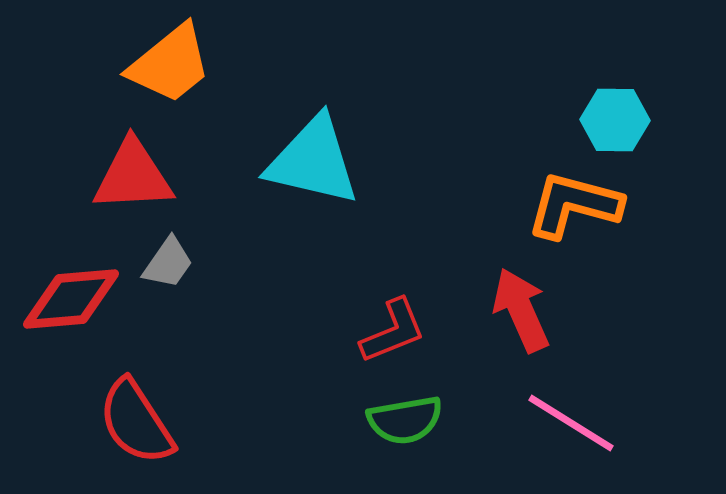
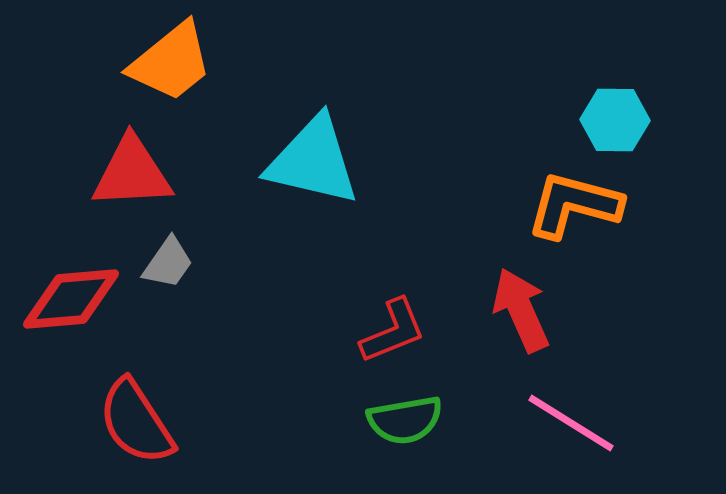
orange trapezoid: moved 1 px right, 2 px up
red triangle: moved 1 px left, 3 px up
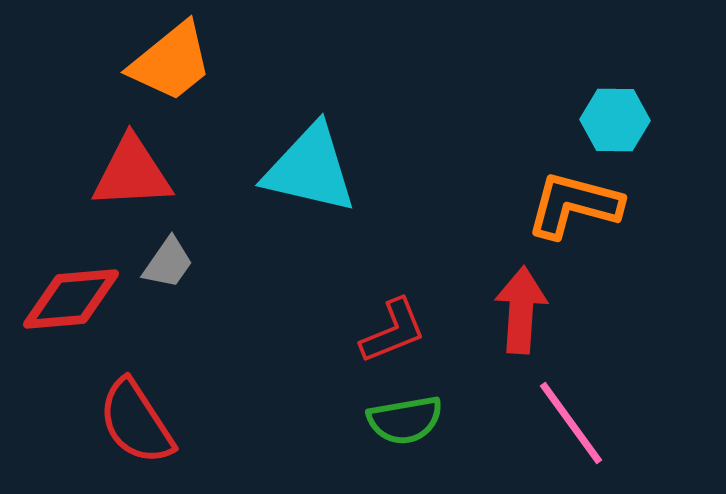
cyan triangle: moved 3 px left, 8 px down
red arrow: rotated 28 degrees clockwise
pink line: rotated 22 degrees clockwise
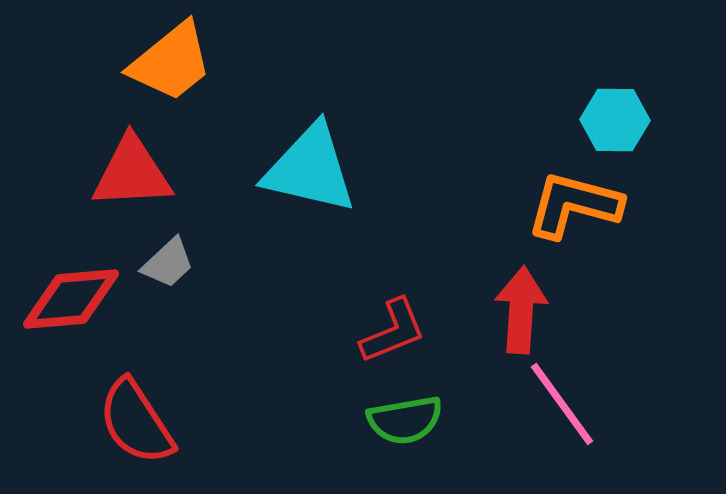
gray trapezoid: rotated 12 degrees clockwise
pink line: moved 9 px left, 19 px up
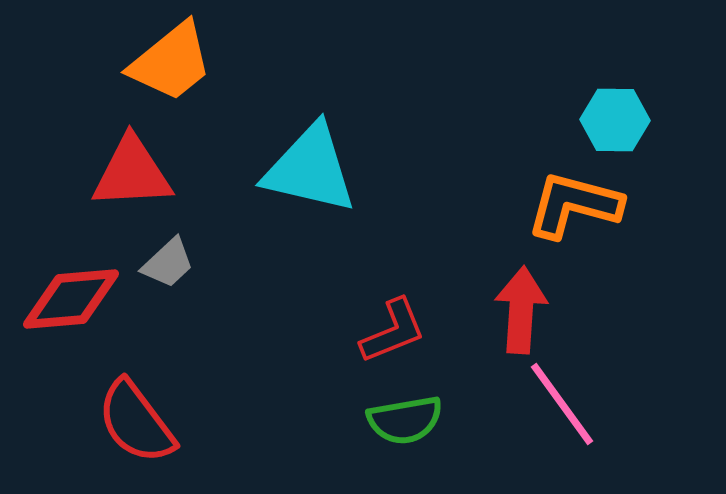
red semicircle: rotated 4 degrees counterclockwise
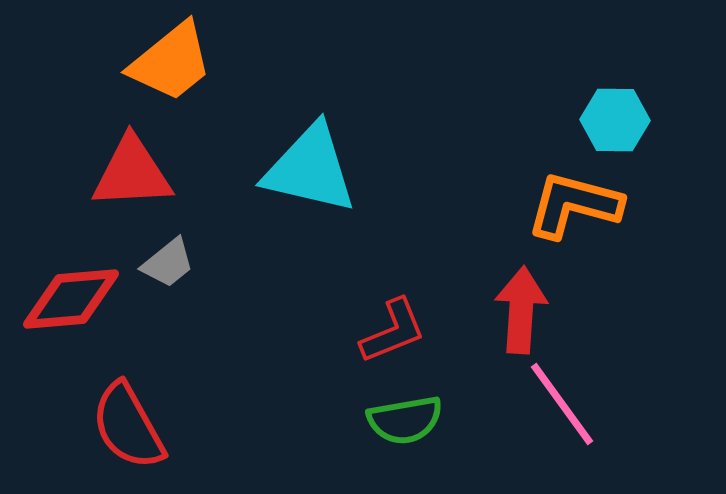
gray trapezoid: rotated 4 degrees clockwise
red semicircle: moved 8 px left, 4 px down; rotated 8 degrees clockwise
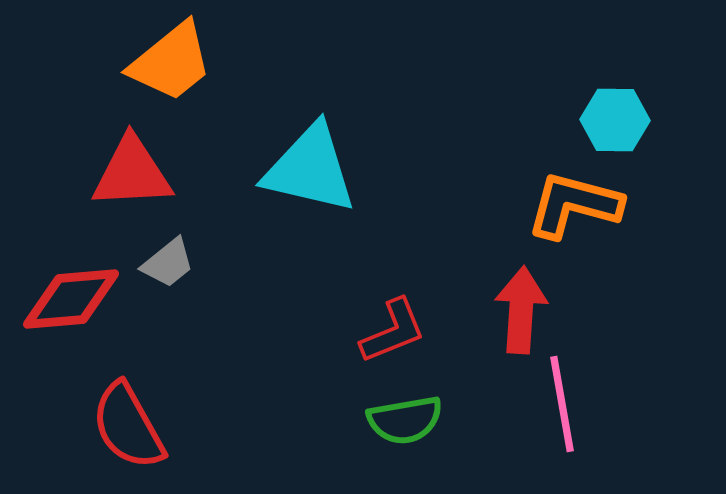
pink line: rotated 26 degrees clockwise
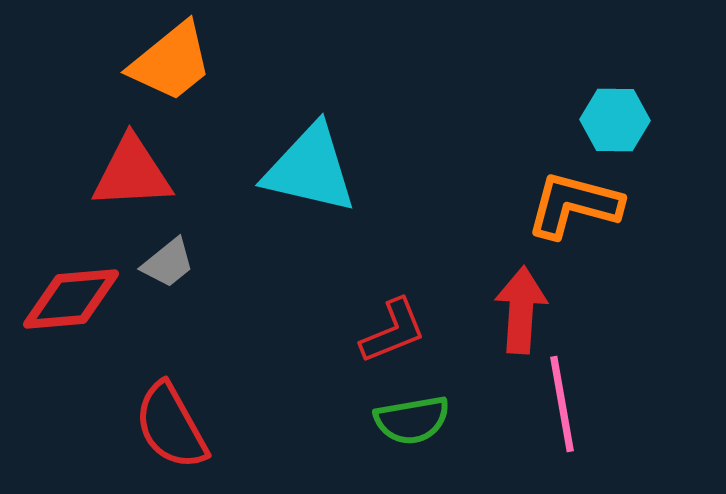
green semicircle: moved 7 px right
red semicircle: moved 43 px right
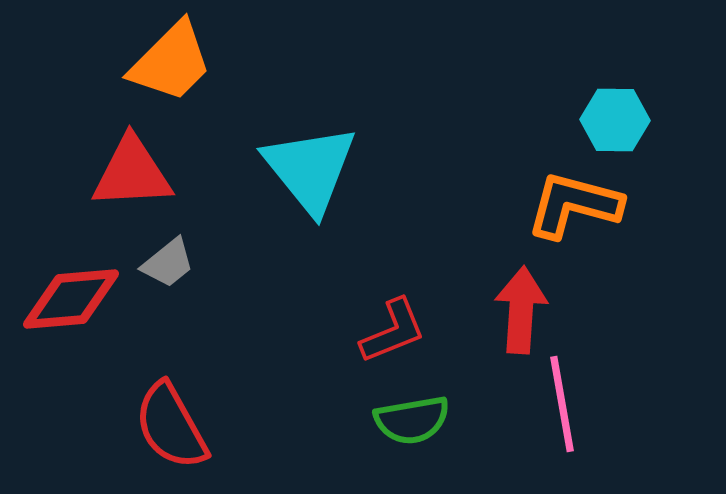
orange trapezoid: rotated 6 degrees counterclockwise
cyan triangle: rotated 38 degrees clockwise
